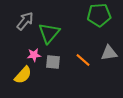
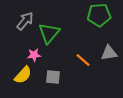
gray square: moved 15 px down
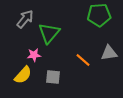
gray arrow: moved 2 px up
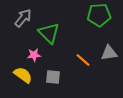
gray arrow: moved 2 px left, 1 px up
green triangle: rotated 25 degrees counterclockwise
yellow semicircle: rotated 96 degrees counterclockwise
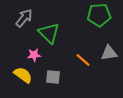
gray arrow: moved 1 px right
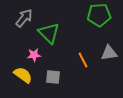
orange line: rotated 21 degrees clockwise
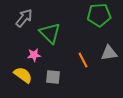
green triangle: moved 1 px right
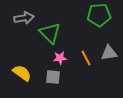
gray arrow: rotated 42 degrees clockwise
pink star: moved 26 px right, 3 px down
orange line: moved 3 px right, 2 px up
yellow semicircle: moved 1 px left, 2 px up
